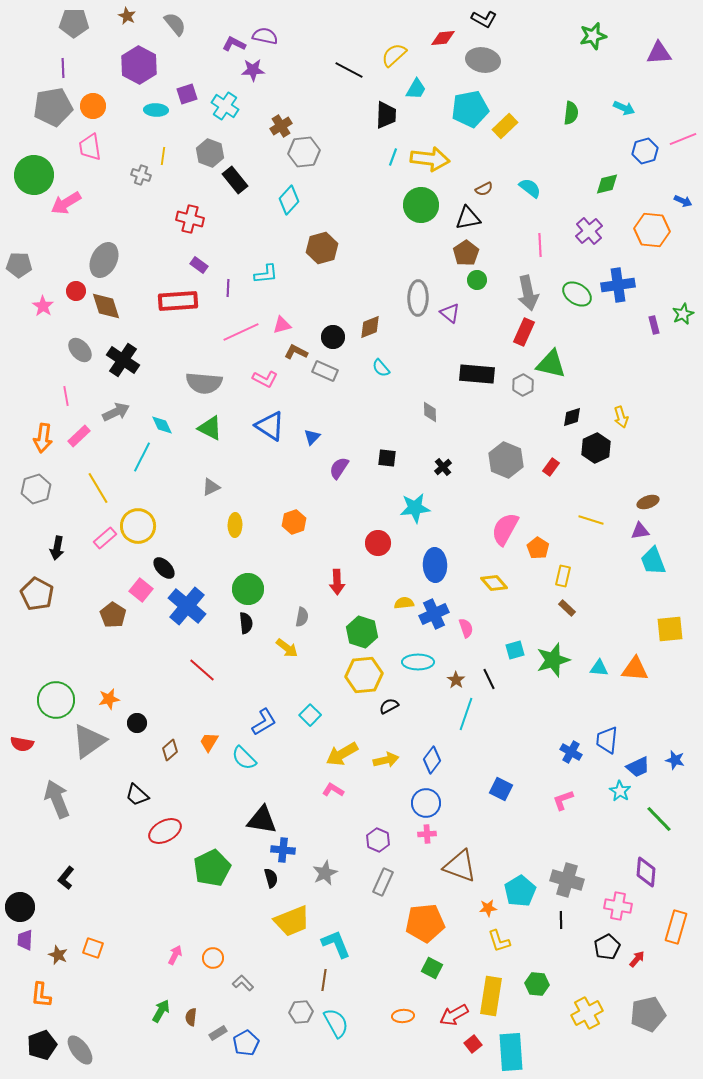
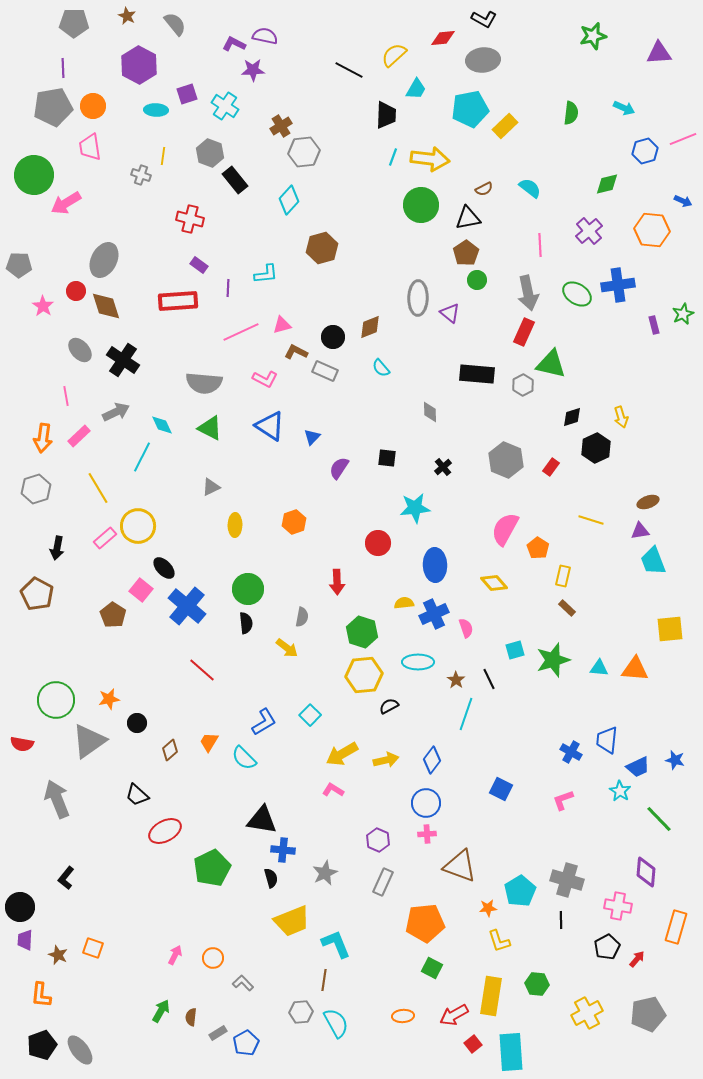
gray ellipse at (483, 60): rotated 16 degrees counterclockwise
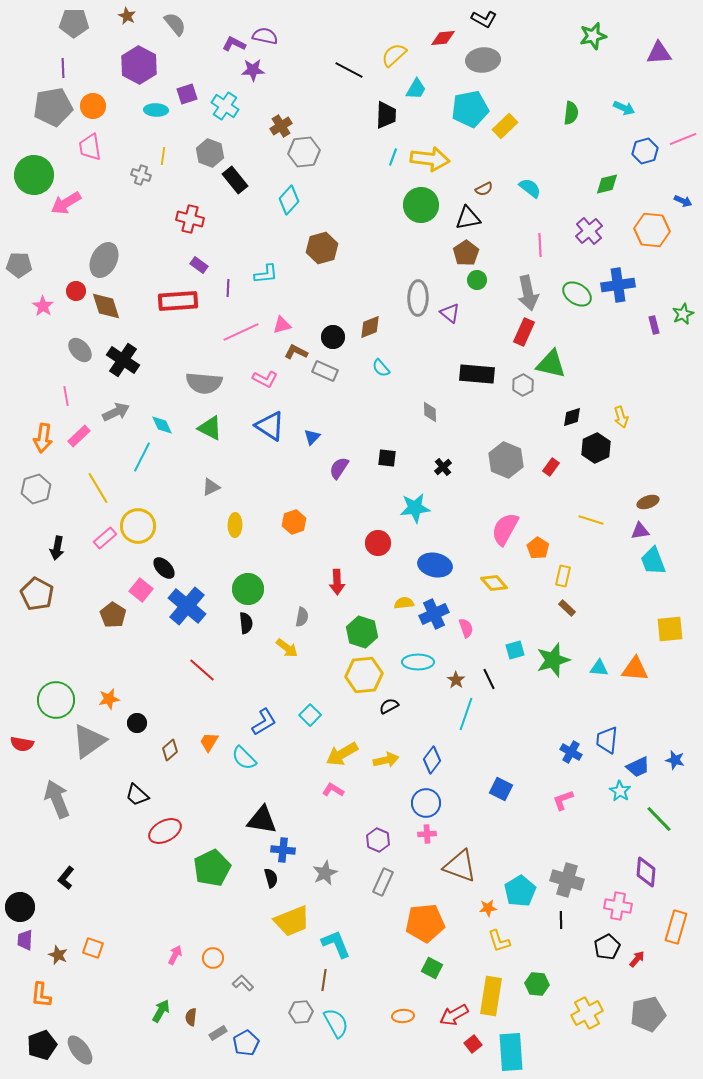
blue ellipse at (435, 565): rotated 76 degrees counterclockwise
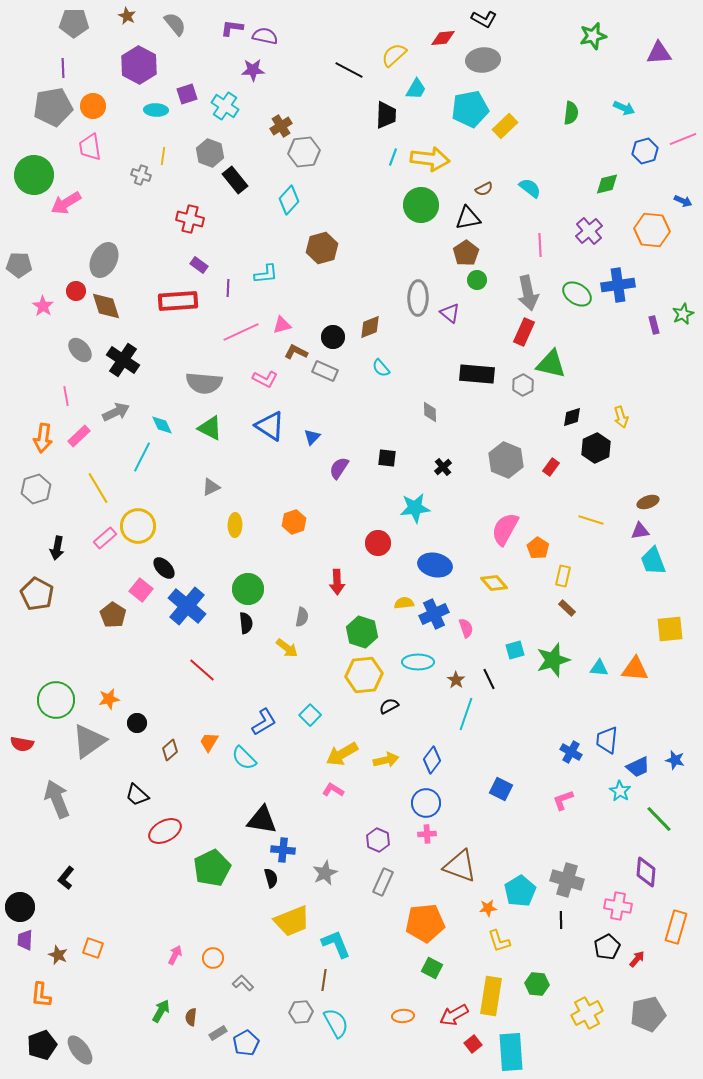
purple L-shape at (234, 44): moved 2 px left, 16 px up; rotated 20 degrees counterclockwise
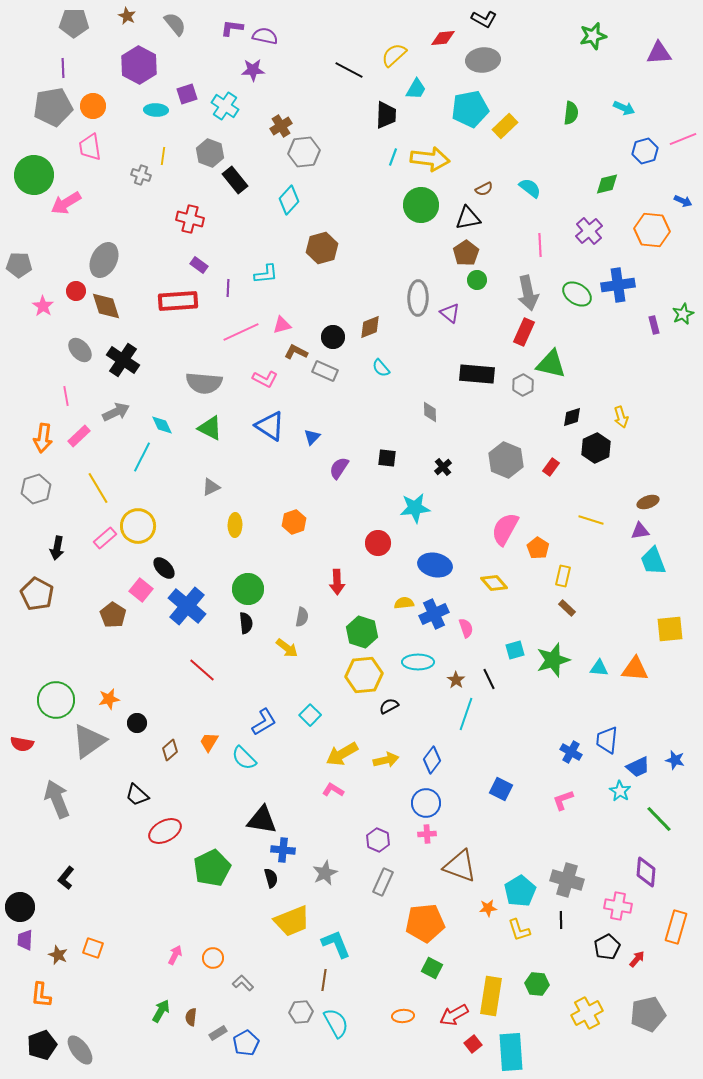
yellow L-shape at (499, 941): moved 20 px right, 11 px up
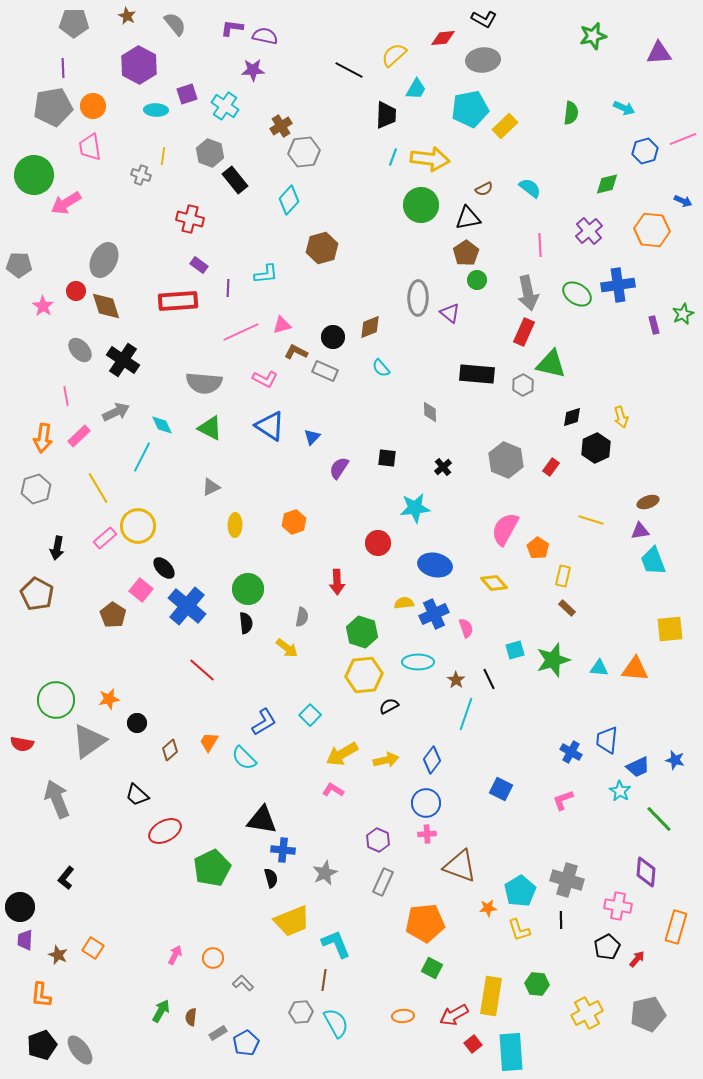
orange square at (93, 948): rotated 15 degrees clockwise
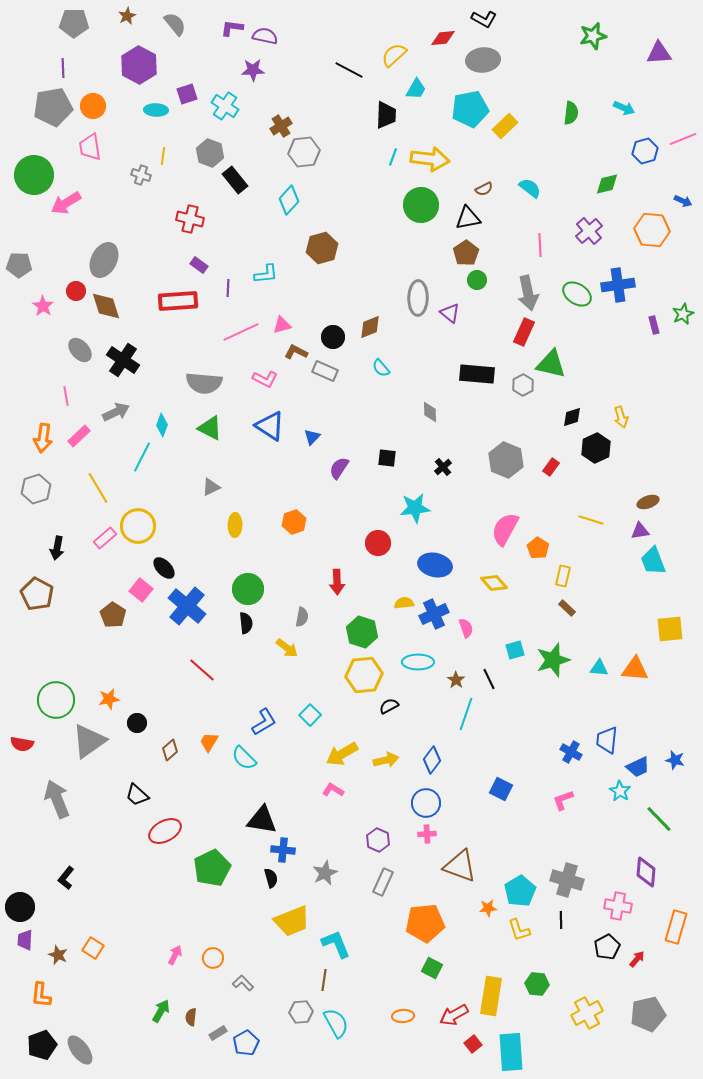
brown star at (127, 16): rotated 18 degrees clockwise
cyan diamond at (162, 425): rotated 45 degrees clockwise
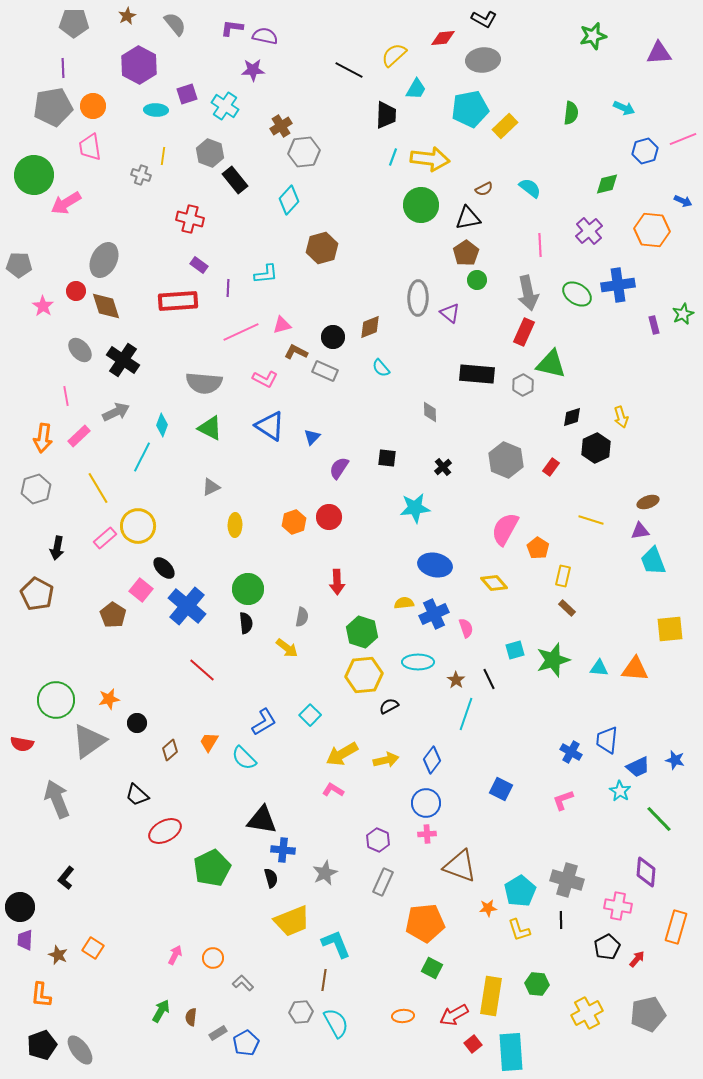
red circle at (378, 543): moved 49 px left, 26 px up
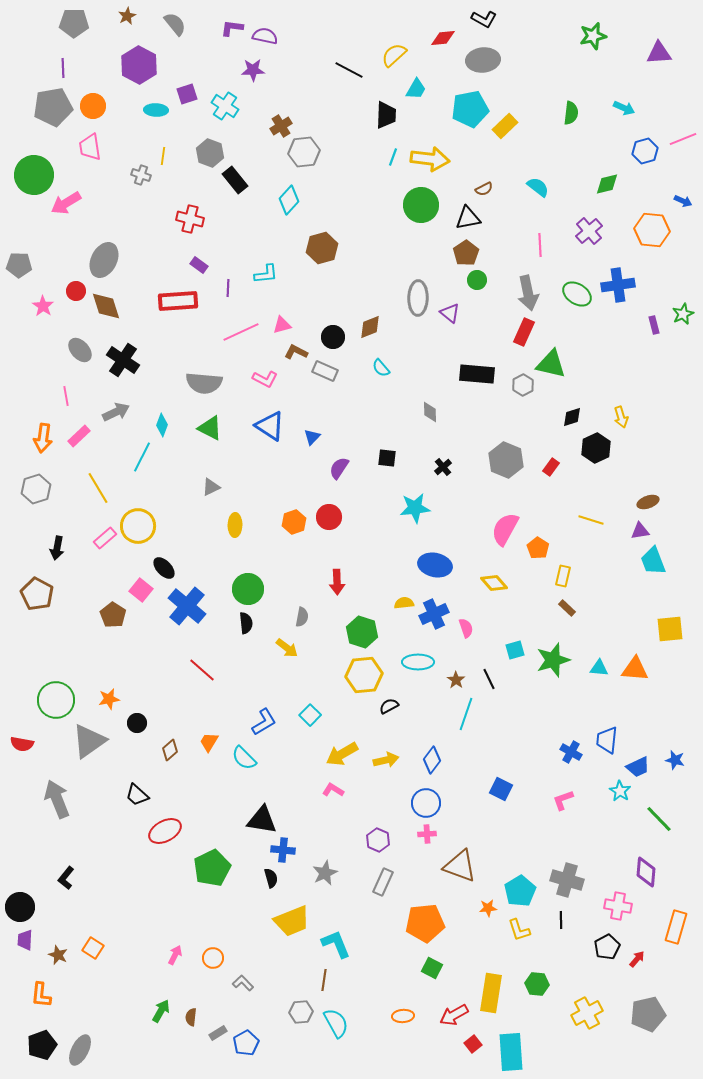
cyan semicircle at (530, 188): moved 8 px right, 1 px up
yellow rectangle at (491, 996): moved 3 px up
gray ellipse at (80, 1050): rotated 64 degrees clockwise
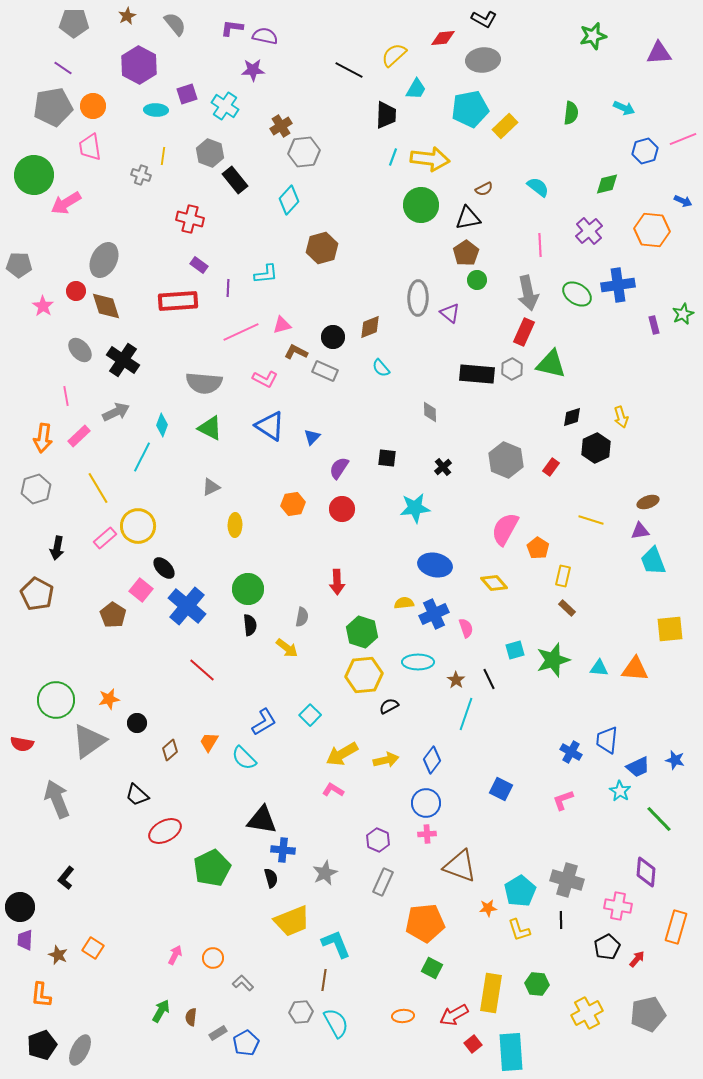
purple line at (63, 68): rotated 54 degrees counterclockwise
gray hexagon at (523, 385): moved 11 px left, 16 px up
red circle at (329, 517): moved 13 px right, 8 px up
orange hexagon at (294, 522): moved 1 px left, 18 px up; rotated 10 degrees clockwise
black semicircle at (246, 623): moved 4 px right, 2 px down
